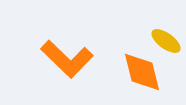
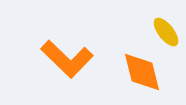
yellow ellipse: moved 9 px up; rotated 16 degrees clockwise
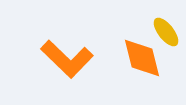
orange diamond: moved 14 px up
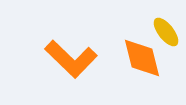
orange L-shape: moved 4 px right
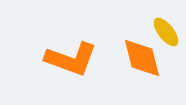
orange L-shape: rotated 24 degrees counterclockwise
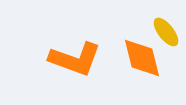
orange L-shape: moved 4 px right
